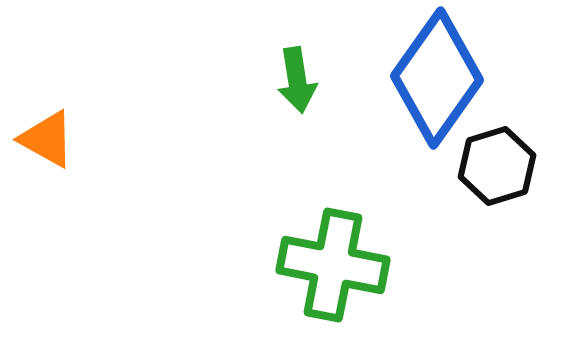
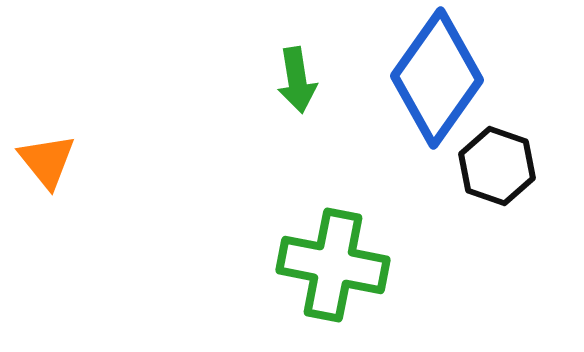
orange triangle: moved 22 px down; rotated 22 degrees clockwise
black hexagon: rotated 24 degrees counterclockwise
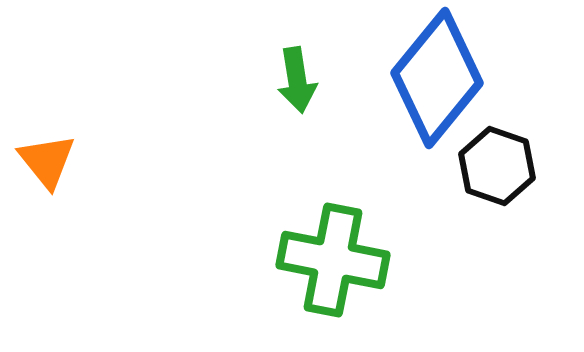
blue diamond: rotated 4 degrees clockwise
green cross: moved 5 px up
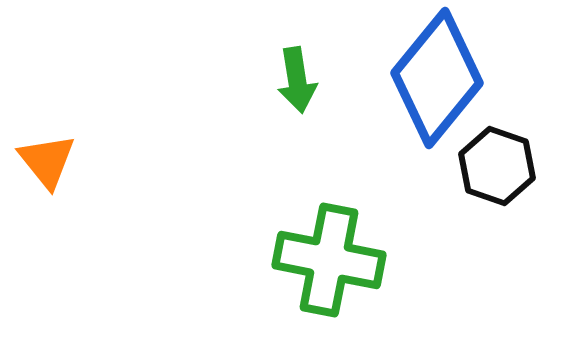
green cross: moved 4 px left
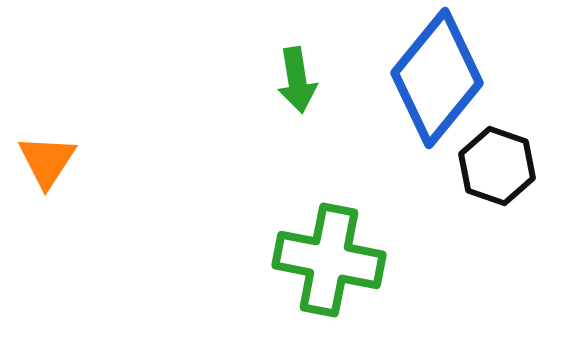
orange triangle: rotated 12 degrees clockwise
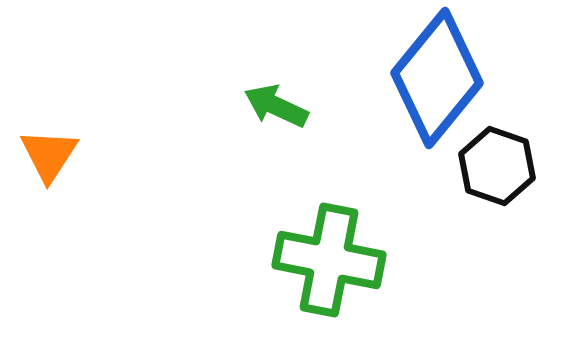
green arrow: moved 21 px left, 26 px down; rotated 124 degrees clockwise
orange triangle: moved 2 px right, 6 px up
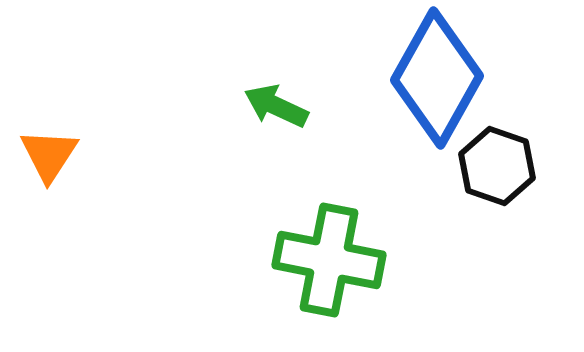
blue diamond: rotated 10 degrees counterclockwise
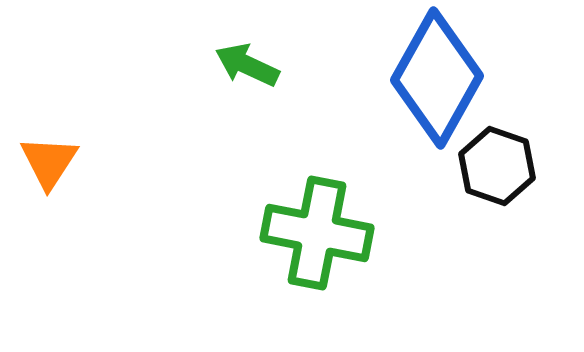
green arrow: moved 29 px left, 41 px up
orange triangle: moved 7 px down
green cross: moved 12 px left, 27 px up
